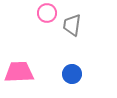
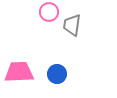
pink circle: moved 2 px right, 1 px up
blue circle: moved 15 px left
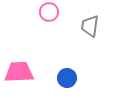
gray trapezoid: moved 18 px right, 1 px down
blue circle: moved 10 px right, 4 px down
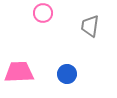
pink circle: moved 6 px left, 1 px down
blue circle: moved 4 px up
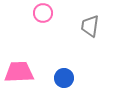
blue circle: moved 3 px left, 4 px down
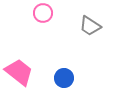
gray trapezoid: rotated 65 degrees counterclockwise
pink trapezoid: rotated 40 degrees clockwise
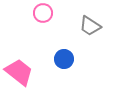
blue circle: moved 19 px up
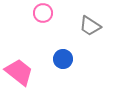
blue circle: moved 1 px left
